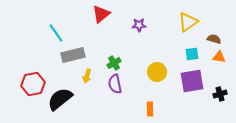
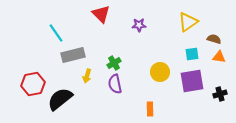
red triangle: rotated 36 degrees counterclockwise
yellow circle: moved 3 px right
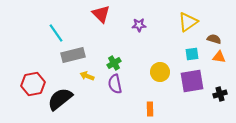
yellow arrow: rotated 96 degrees clockwise
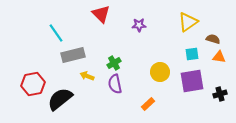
brown semicircle: moved 1 px left
orange rectangle: moved 2 px left, 5 px up; rotated 48 degrees clockwise
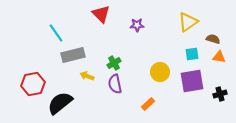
purple star: moved 2 px left
black semicircle: moved 4 px down
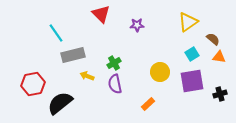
brown semicircle: rotated 24 degrees clockwise
cyan square: rotated 24 degrees counterclockwise
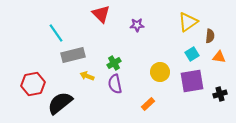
brown semicircle: moved 3 px left, 3 px up; rotated 56 degrees clockwise
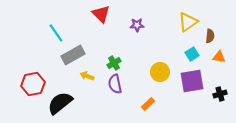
gray rectangle: rotated 15 degrees counterclockwise
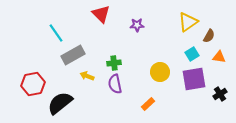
brown semicircle: moved 1 px left; rotated 24 degrees clockwise
green cross: rotated 24 degrees clockwise
purple square: moved 2 px right, 2 px up
black cross: rotated 16 degrees counterclockwise
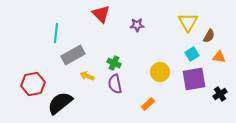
yellow triangle: rotated 25 degrees counterclockwise
cyan line: rotated 42 degrees clockwise
green cross: rotated 32 degrees clockwise
